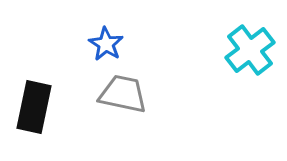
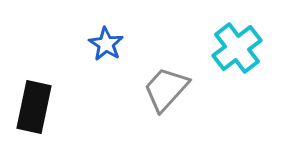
cyan cross: moved 13 px left, 2 px up
gray trapezoid: moved 43 px right, 5 px up; rotated 60 degrees counterclockwise
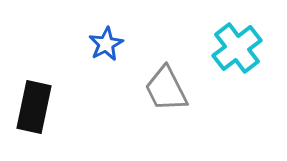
blue star: rotated 12 degrees clockwise
gray trapezoid: rotated 69 degrees counterclockwise
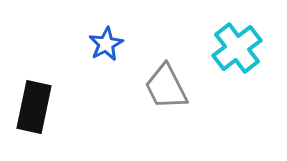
gray trapezoid: moved 2 px up
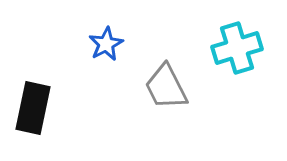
cyan cross: rotated 21 degrees clockwise
black rectangle: moved 1 px left, 1 px down
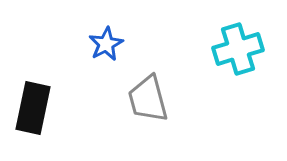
cyan cross: moved 1 px right, 1 px down
gray trapezoid: moved 18 px left, 12 px down; rotated 12 degrees clockwise
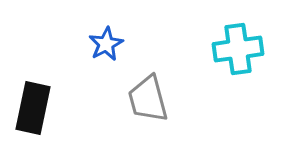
cyan cross: rotated 9 degrees clockwise
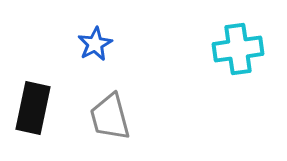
blue star: moved 11 px left
gray trapezoid: moved 38 px left, 18 px down
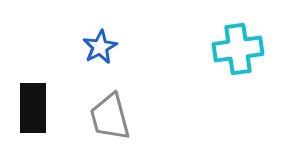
blue star: moved 5 px right, 3 px down
black rectangle: rotated 12 degrees counterclockwise
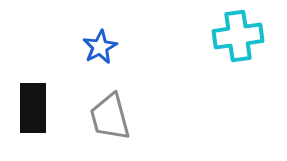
cyan cross: moved 13 px up
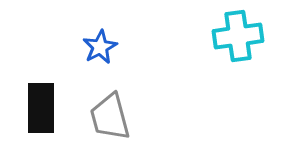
black rectangle: moved 8 px right
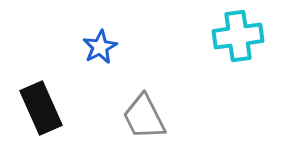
black rectangle: rotated 24 degrees counterclockwise
gray trapezoid: moved 34 px right; rotated 12 degrees counterclockwise
